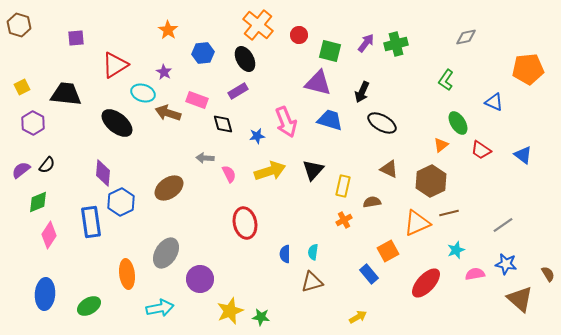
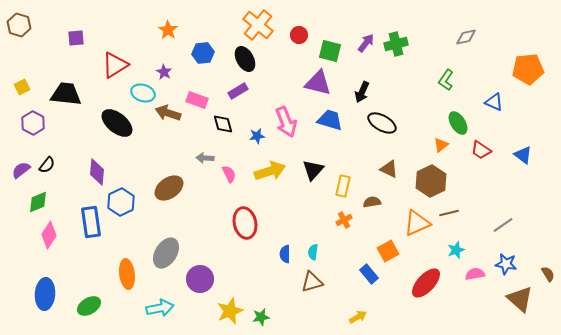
purple diamond at (103, 173): moved 6 px left, 1 px up
green star at (261, 317): rotated 18 degrees counterclockwise
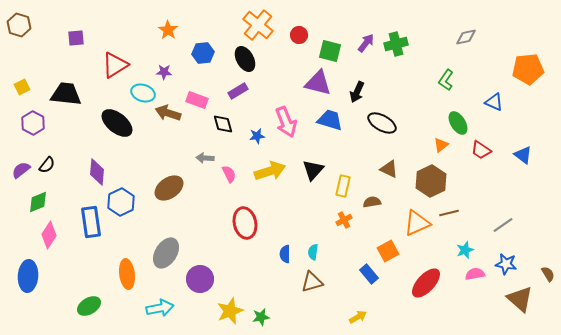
purple star at (164, 72): rotated 28 degrees counterclockwise
black arrow at (362, 92): moved 5 px left
cyan star at (456, 250): moved 9 px right
blue ellipse at (45, 294): moved 17 px left, 18 px up
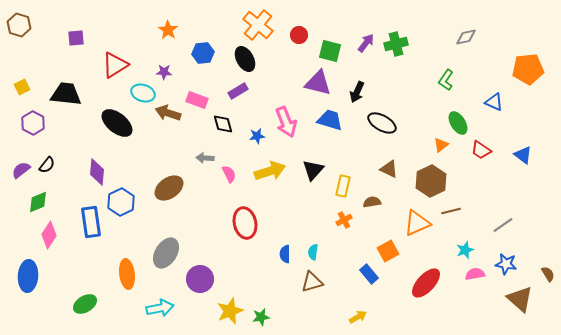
brown line at (449, 213): moved 2 px right, 2 px up
green ellipse at (89, 306): moved 4 px left, 2 px up
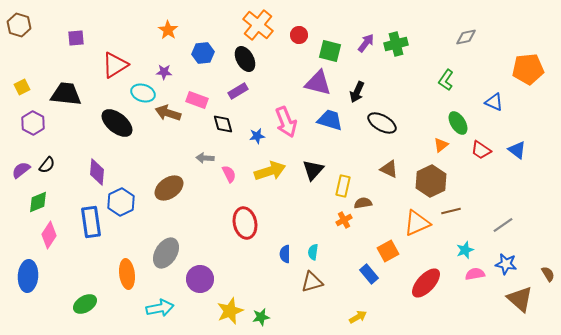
blue triangle at (523, 155): moved 6 px left, 5 px up
brown semicircle at (372, 202): moved 9 px left, 1 px down
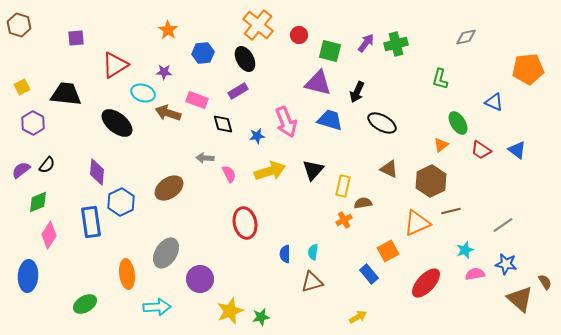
green L-shape at (446, 80): moved 6 px left, 1 px up; rotated 20 degrees counterclockwise
brown semicircle at (548, 274): moved 3 px left, 8 px down
cyan arrow at (160, 308): moved 3 px left, 1 px up; rotated 8 degrees clockwise
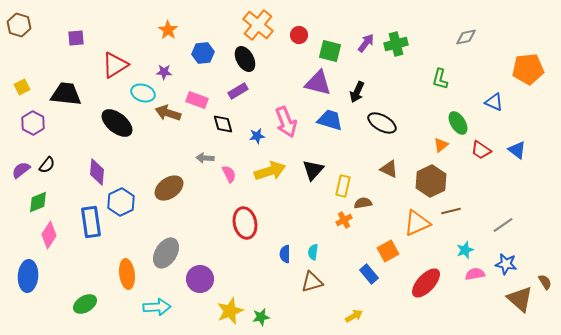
yellow arrow at (358, 317): moved 4 px left, 1 px up
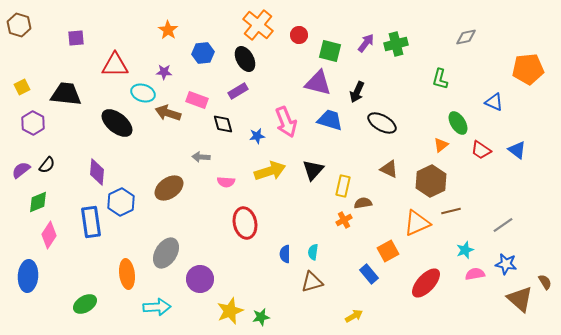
red triangle at (115, 65): rotated 32 degrees clockwise
gray arrow at (205, 158): moved 4 px left, 1 px up
pink semicircle at (229, 174): moved 3 px left, 8 px down; rotated 120 degrees clockwise
